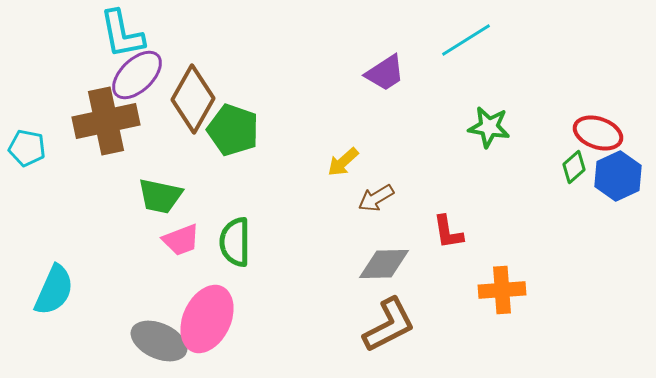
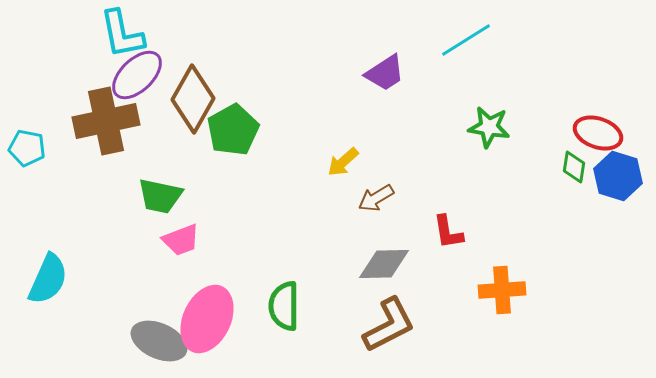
green pentagon: rotated 24 degrees clockwise
green diamond: rotated 40 degrees counterclockwise
blue hexagon: rotated 18 degrees counterclockwise
green semicircle: moved 49 px right, 64 px down
cyan semicircle: moved 6 px left, 11 px up
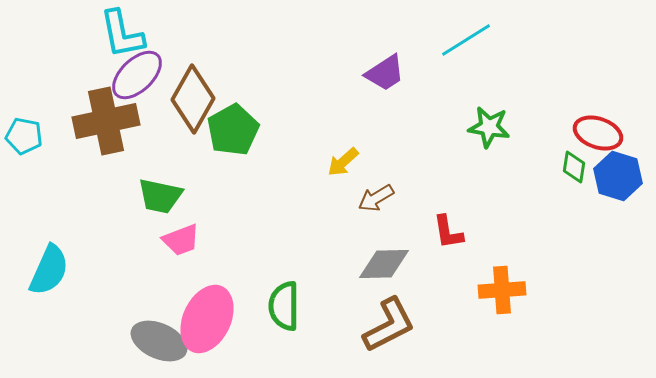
cyan pentagon: moved 3 px left, 12 px up
cyan semicircle: moved 1 px right, 9 px up
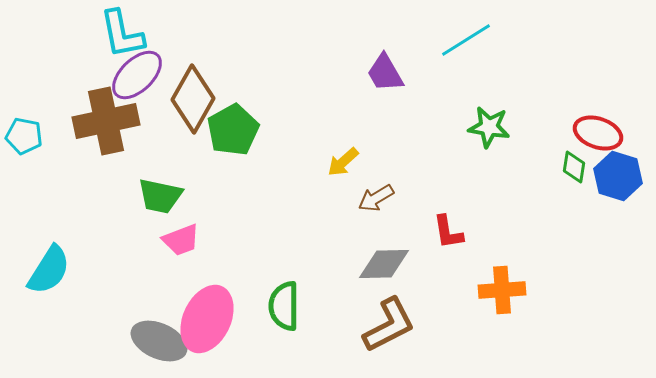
purple trapezoid: rotated 93 degrees clockwise
cyan semicircle: rotated 8 degrees clockwise
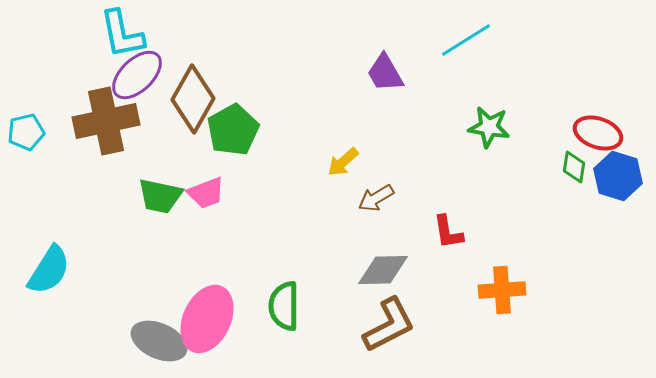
cyan pentagon: moved 2 px right, 4 px up; rotated 24 degrees counterclockwise
pink trapezoid: moved 25 px right, 47 px up
gray diamond: moved 1 px left, 6 px down
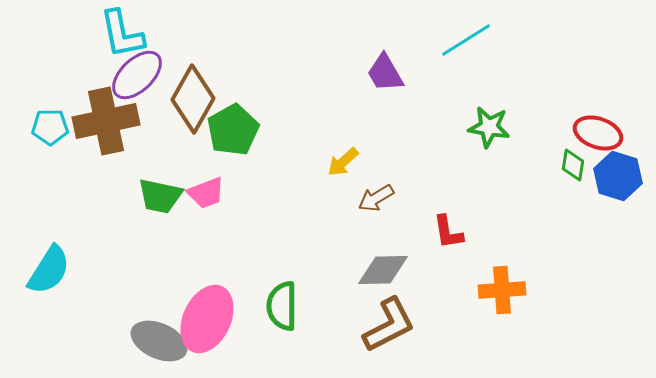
cyan pentagon: moved 24 px right, 5 px up; rotated 12 degrees clockwise
green diamond: moved 1 px left, 2 px up
green semicircle: moved 2 px left
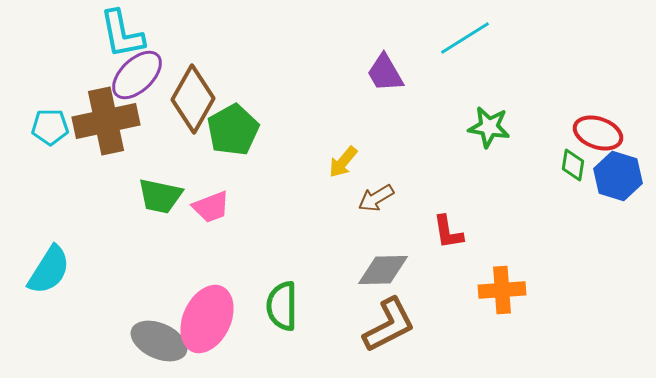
cyan line: moved 1 px left, 2 px up
yellow arrow: rotated 8 degrees counterclockwise
pink trapezoid: moved 5 px right, 14 px down
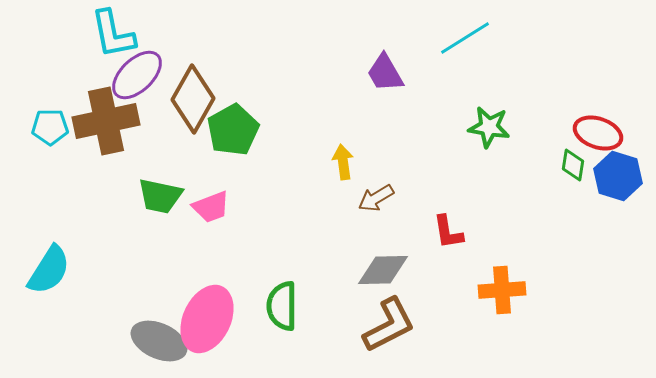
cyan L-shape: moved 9 px left
yellow arrow: rotated 132 degrees clockwise
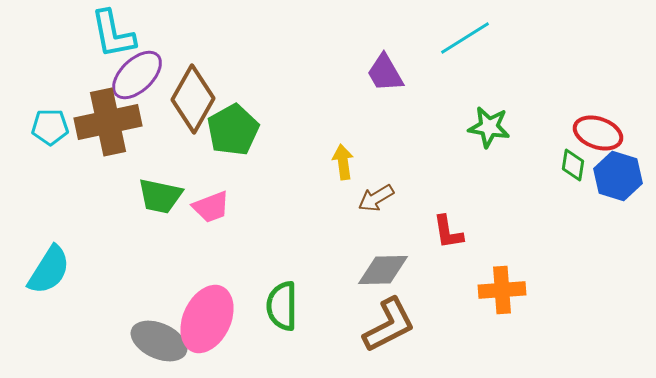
brown cross: moved 2 px right, 1 px down
